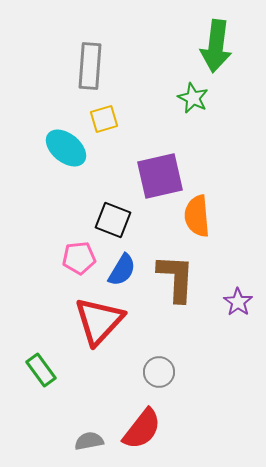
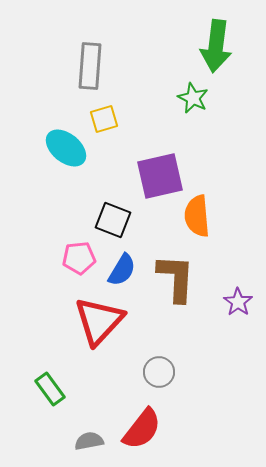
green rectangle: moved 9 px right, 19 px down
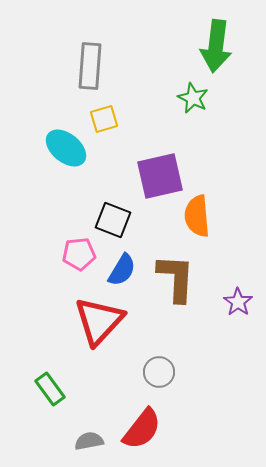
pink pentagon: moved 4 px up
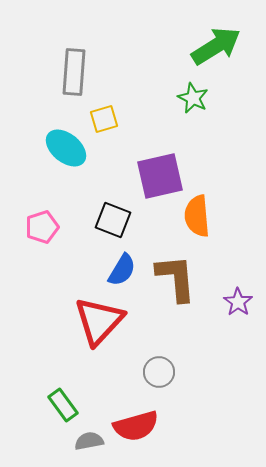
green arrow: rotated 129 degrees counterclockwise
gray rectangle: moved 16 px left, 6 px down
pink pentagon: moved 37 px left, 27 px up; rotated 12 degrees counterclockwise
brown L-shape: rotated 8 degrees counterclockwise
green rectangle: moved 13 px right, 16 px down
red semicircle: moved 6 px left, 3 px up; rotated 36 degrees clockwise
